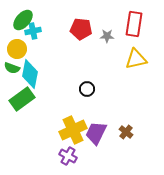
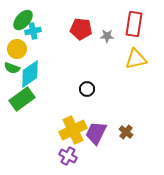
cyan diamond: rotated 44 degrees clockwise
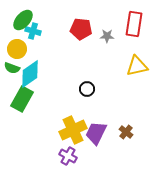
cyan cross: rotated 28 degrees clockwise
yellow triangle: moved 1 px right, 7 px down
green rectangle: rotated 25 degrees counterclockwise
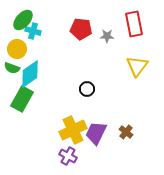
red rectangle: rotated 20 degrees counterclockwise
yellow triangle: rotated 40 degrees counterclockwise
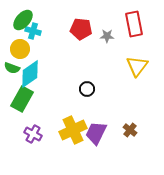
yellow circle: moved 3 px right
brown cross: moved 4 px right, 2 px up
purple cross: moved 35 px left, 22 px up
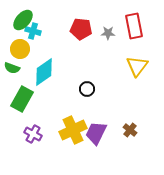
red rectangle: moved 2 px down
gray star: moved 1 px right, 3 px up
cyan diamond: moved 14 px right, 2 px up
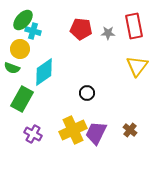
black circle: moved 4 px down
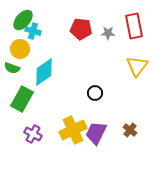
black circle: moved 8 px right
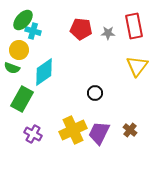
yellow circle: moved 1 px left, 1 px down
purple trapezoid: moved 3 px right
